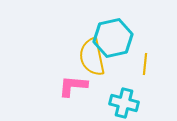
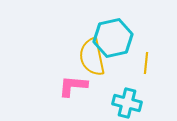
yellow line: moved 1 px right, 1 px up
cyan cross: moved 3 px right
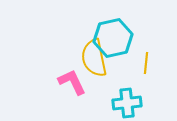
yellow semicircle: moved 2 px right, 1 px down
pink L-shape: moved 1 px left, 4 px up; rotated 60 degrees clockwise
cyan cross: rotated 20 degrees counterclockwise
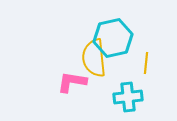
yellow semicircle: rotated 6 degrees clockwise
pink L-shape: rotated 56 degrees counterclockwise
cyan cross: moved 1 px right, 6 px up
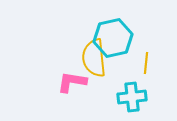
cyan cross: moved 4 px right
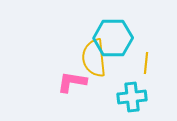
cyan hexagon: rotated 12 degrees clockwise
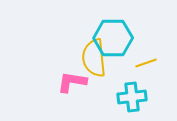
yellow line: rotated 65 degrees clockwise
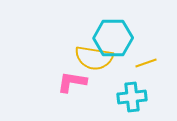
yellow semicircle: rotated 75 degrees counterclockwise
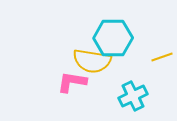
yellow semicircle: moved 2 px left, 3 px down
yellow line: moved 16 px right, 6 px up
cyan cross: moved 1 px right, 1 px up; rotated 20 degrees counterclockwise
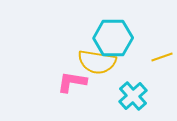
yellow semicircle: moved 5 px right, 1 px down
cyan cross: rotated 16 degrees counterclockwise
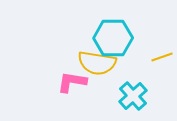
yellow semicircle: moved 1 px down
